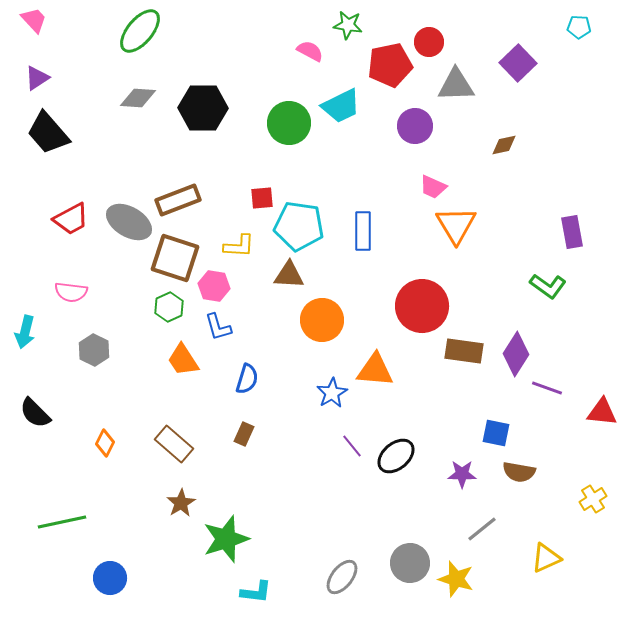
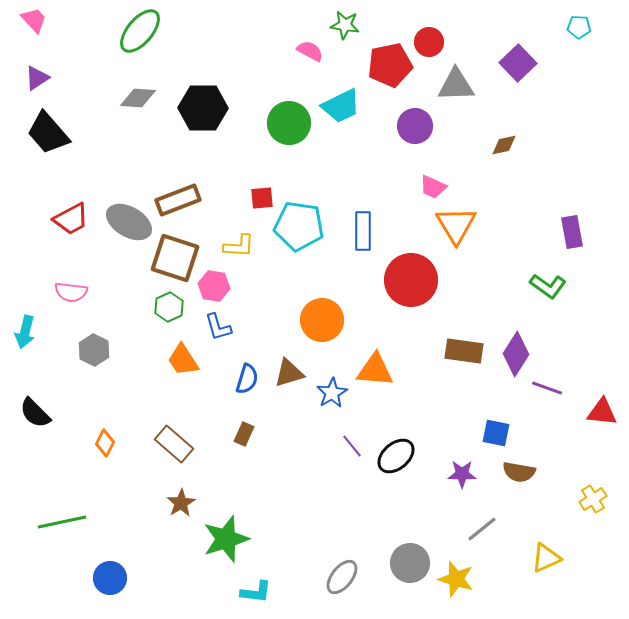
green star at (348, 25): moved 3 px left
brown triangle at (289, 275): moved 98 px down; rotated 20 degrees counterclockwise
red circle at (422, 306): moved 11 px left, 26 px up
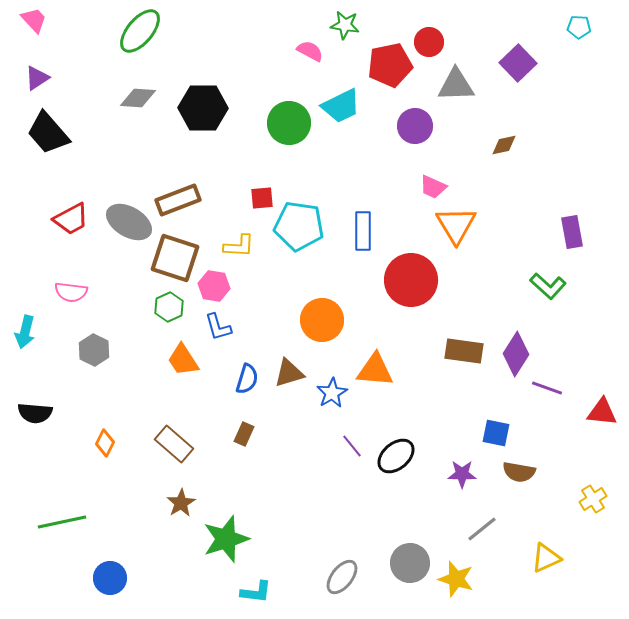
green L-shape at (548, 286): rotated 6 degrees clockwise
black semicircle at (35, 413): rotated 40 degrees counterclockwise
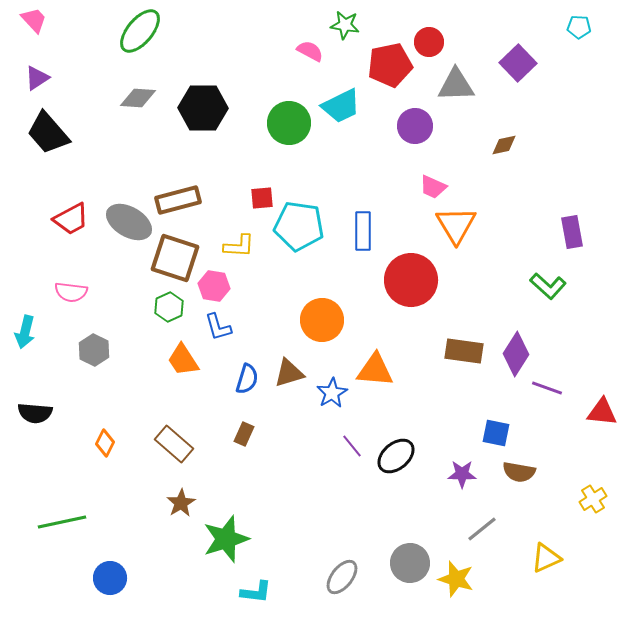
brown rectangle at (178, 200): rotated 6 degrees clockwise
